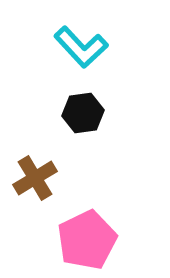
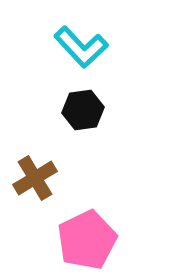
black hexagon: moved 3 px up
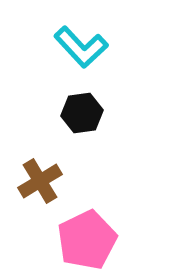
black hexagon: moved 1 px left, 3 px down
brown cross: moved 5 px right, 3 px down
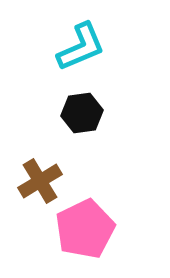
cyan L-shape: rotated 70 degrees counterclockwise
pink pentagon: moved 2 px left, 11 px up
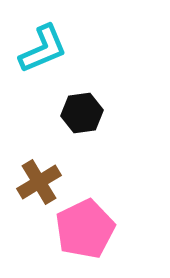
cyan L-shape: moved 38 px left, 2 px down
brown cross: moved 1 px left, 1 px down
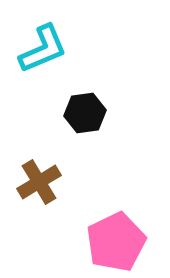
black hexagon: moved 3 px right
pink pentagon: moved 31 px right, 13 px down
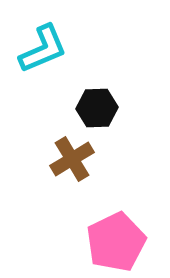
black hexagon: moved 12 px right, 5 px up; rotated 6 degrees clockwise
brown cross: moved 33 px right, 23 px up
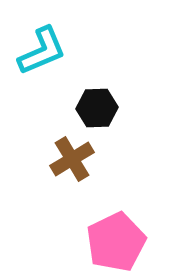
cyan L-shape: moved 1 px left, 2 px down
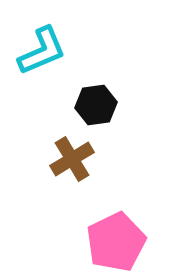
black hexagon: moved 1 px left, 3 px up; rotated 6 degrees counterclockwise
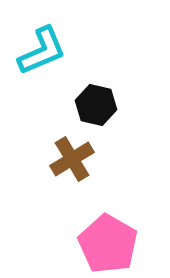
black hexagon: rotated 21 degrees clockwise
pink pentagon: moved 8 px left, 2 px down; rotated 16 degrees counterclockwise
